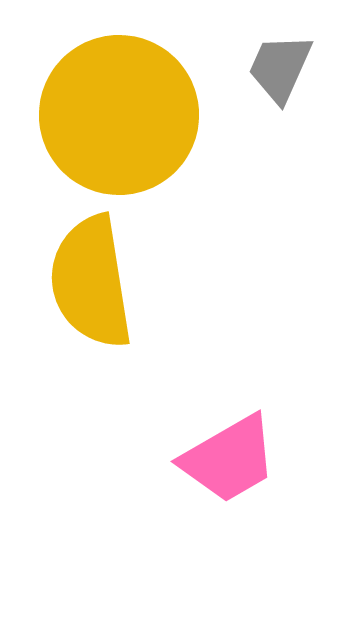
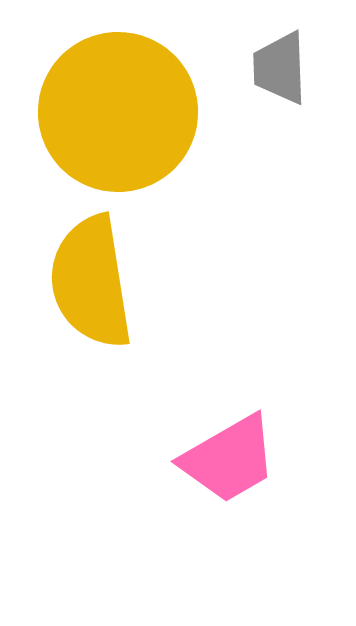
gray trapezoid: rotated 26 degrees counterclockwise
yellow circle: moved 1 px left, 3 px up
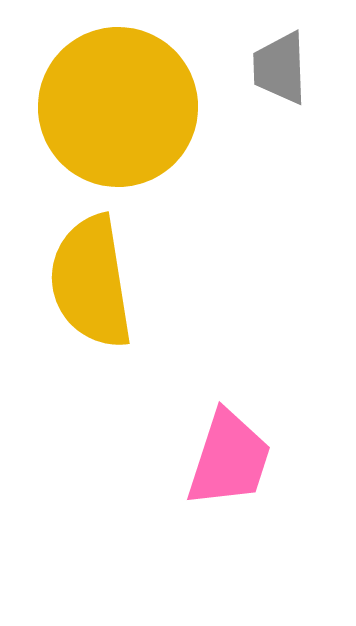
yellow circle: moved 5 px up
pink trapezoid: rotated 42 degrees counterclockwise
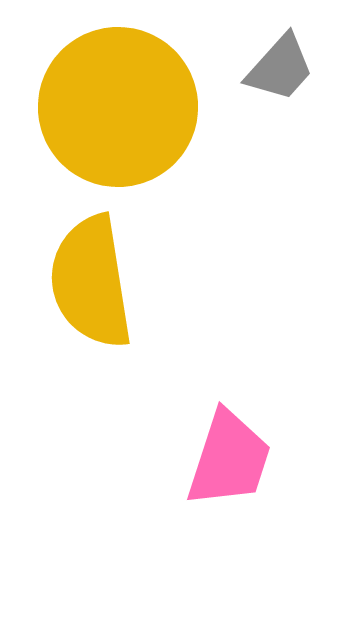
gray trapezoid: rotated 136 degrees counterclockwise
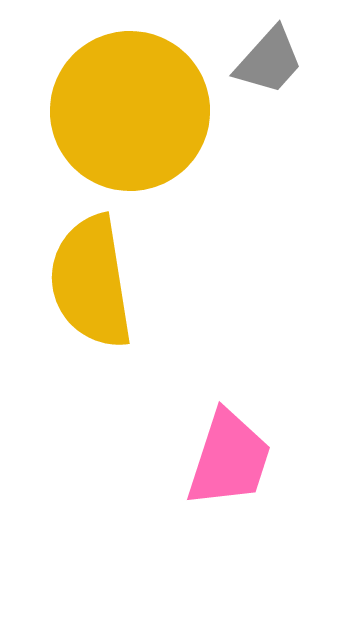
gray trapezoid: moved 11 px left, 7 px up
yellow circle: moved 12 px right, 4 px down
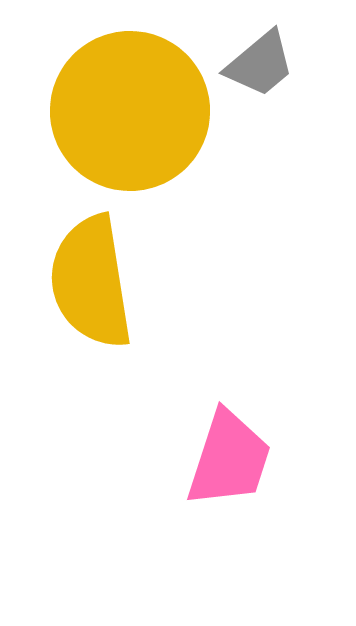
gray trapezoid: moved 9 px left, 3 px down; rotated 8 degrees clockwise
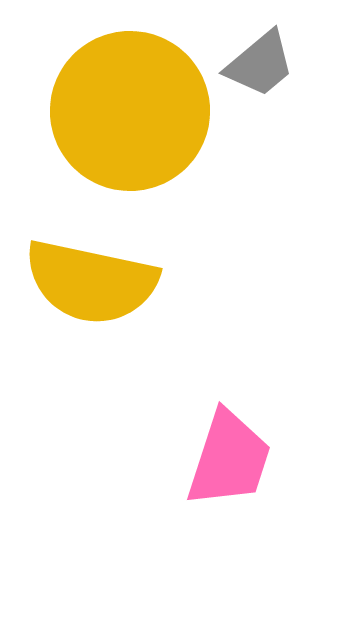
yellow semicircle: rotated 69 degrees counterclockwise
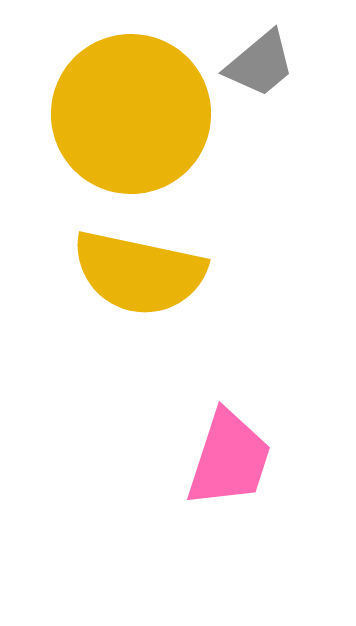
yellow circle: moved 1 px right, 3 px down
yellow semicircle: moved 48 px right, 9 px up
